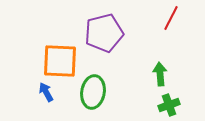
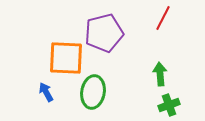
red line: moved 8 px left
orange square: moved 6 px right, 3 px up
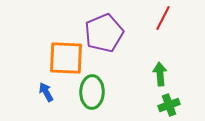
purple pentagon: rotated 9 degrees counterclockwise
green ellipse: moved 1 px left; rotated 8 degrees counterclockwise
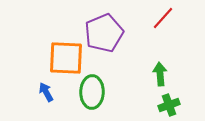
red line: rotated 15 degrees clockwise
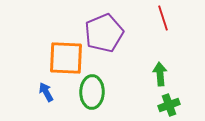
red line: rotated 60 degrees counterclockwise
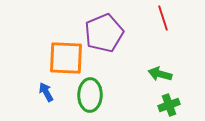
green arrow: rotated 70 degrees counterclockwise
green ellipse: moved 2 px left, 3 px down
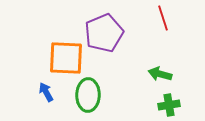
green ellipse: moved 2 px left
green cross: rotated 10 degrees clockwise
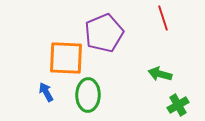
green cross: moved 9 px right; rotated 20 degrees counterclockwise
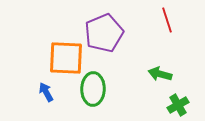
red line: moved 4 px right, 2 px down
green ellipse: moved 5 px right, 6 px up
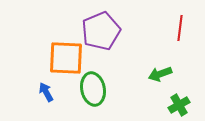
red line: moved 13 px right, 8 px down; rotated 25 degrees clockwise
purple pentagon: moved 3 px left, 2 px up
green arrow: rotated 35 degrees counterclockwise
green ellipse: rotated 12 degrees counterclockwise
green cross: moved 1 px right
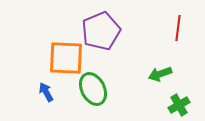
red line: moved 2 px left
green ellipse: rotated 16 degrees counterclockwise
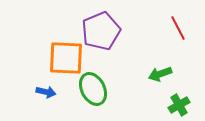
red line: rotated 35 degrees counterclockwise
blue arrow: rotated 132 degrees clockwise
